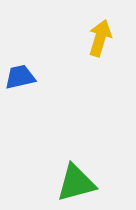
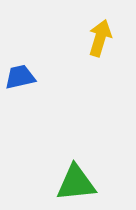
green triangle: rotated 9 degrees clockwise
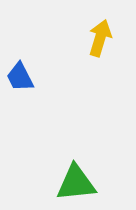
blue trapezoid: rotated 104 degrees counterclockwise
